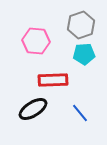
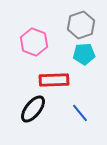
pink hexagon: moved 2 px left, 1 px down; rotated 16 degrees clockwise
red rectangle: moved 1 px right
black ellipse: rotated 20 degrees counterclockwise
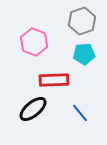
gray hexagon: moved 1 px right, 4 px up
black ellipse: rotated 12 degrees clockwise
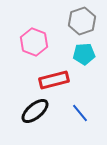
red rectangle: rotated 12 degrees counterclockwise
black ellipse: moved 2 px right, 2 px down
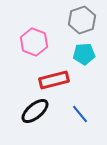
gray hexagon: moved 1 px up
blue line: moved 1 px down
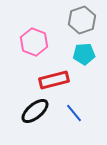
blue line: moved 6 px left, 1 px up
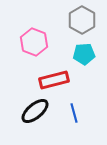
gray hexagon: rotated 12 degrees counterclockwise
blue line: rotated 24 degrees clockwise
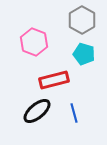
cyan pentagon: rotated 20 degrees clockwise
black ellipse: moved 2 px right
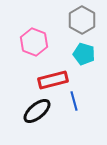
red rectangle: moved 1 px left
blue line: moved 12 px up
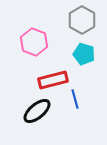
blue line: moved 1 px right, 2 px up
